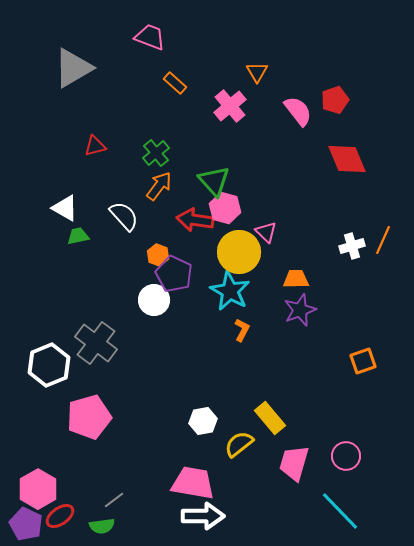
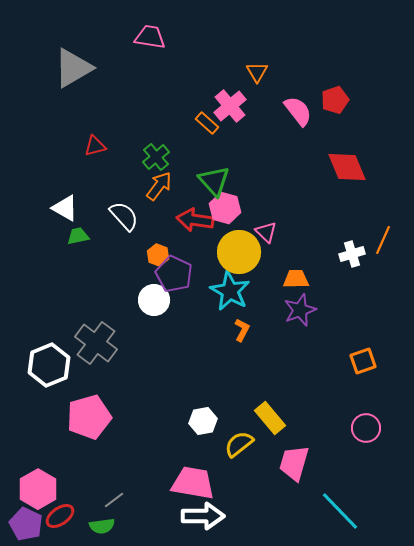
pink trapezoid at (150, 37): rotated 12 degrees counterclockwise
orange rectangle at (175, 83): moved 32 px right, 40 px down
green cross at (156, 153): moved 4 px down
red diamond at (347, 159): moved 8 px down
white cross at (352, 246): moved 8 px down
pink circle at (346, 456): moved 20 px right, 28 px up
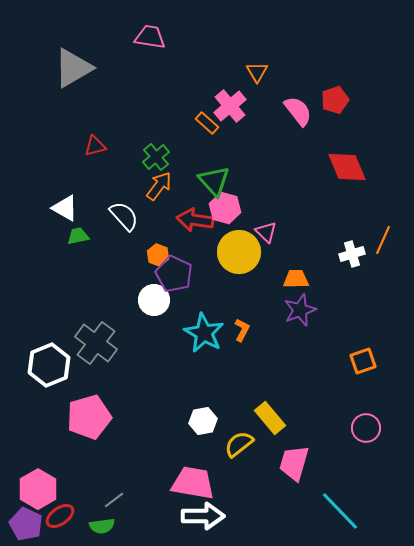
cyan star at (230, 291): moved 26 px left, 42 px down
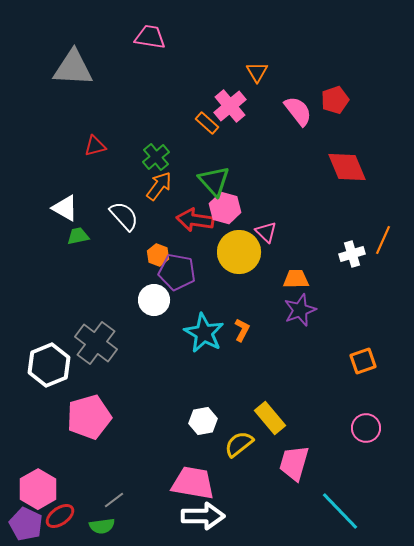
gray triangle at (73, 68): rotated 33 degrees clockwise
purple pentagon at (174, 274): moved 3 px right, 2 px up; rotated 15 degrees counterclockwise
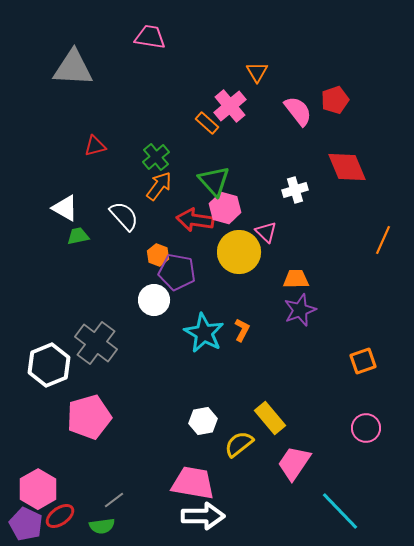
white cross at (352, 254): moved 57 px left, 64 px up
pink trapezoid at (294, 463): rotated 18 degrees clockwise
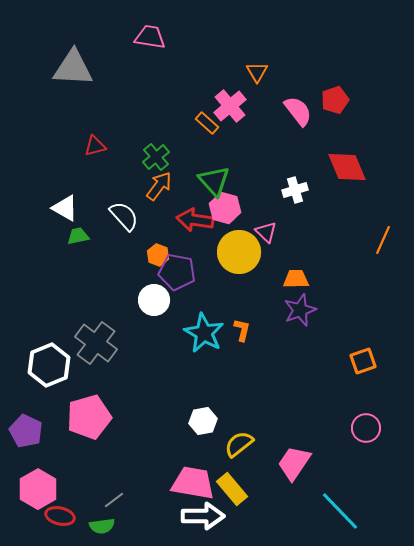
orange L-shape at (242, 330): rotated 15 degrees counterclockwise
yellow rectangle at (270, 418): moved 38 px left, 71 px down
red ellipse at (60, 516): rotated 48 degrees clockwise
purple pentagon at (26, 524): moved 93 px up
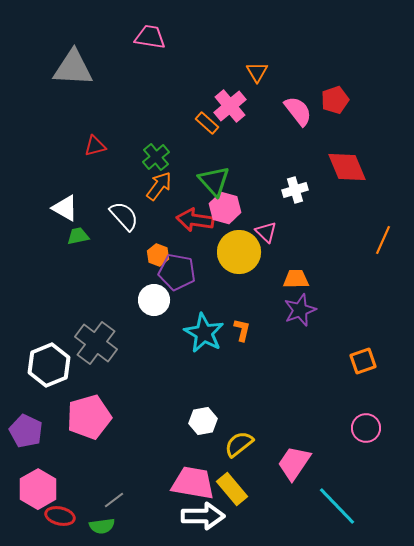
cyan line at (340, 511): moved 3 px left, 5 px up
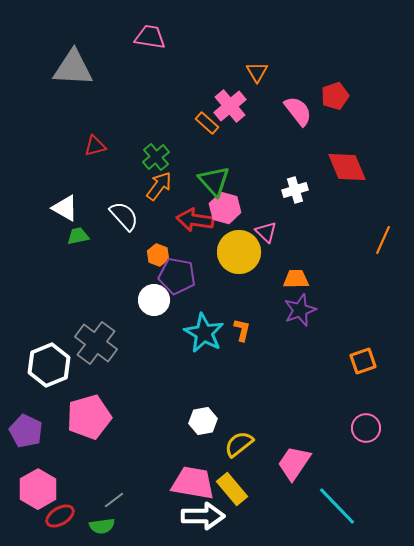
red pentagon at (335, 100): moved 4 px up
purple pentagon at (177, 272): moved 4 px down
red ellipse at (60, 516): rotated 44 degrees counterclockwise
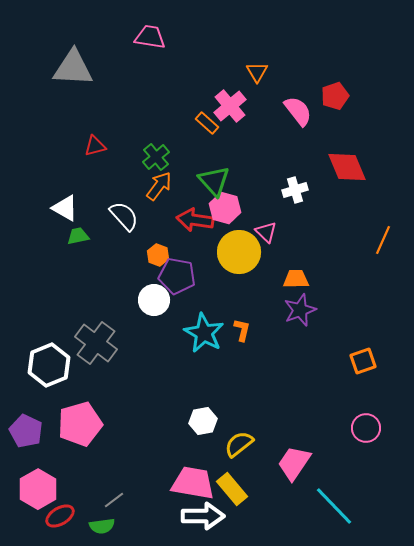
pink pentagon at (89, 417): moved 9 px left, 7 px down
cyan line at (337, 506): moved 3 px left
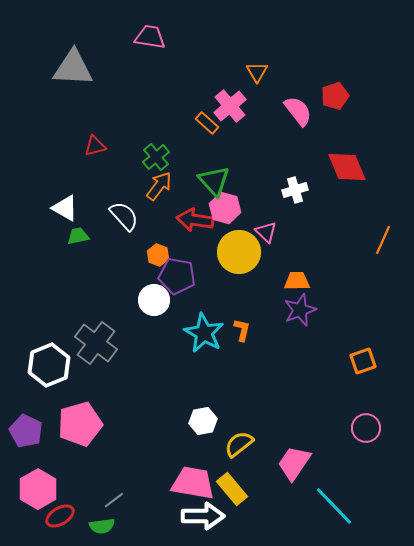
orange trapezoid at (296, 279): moved 1 px right, 2 px down
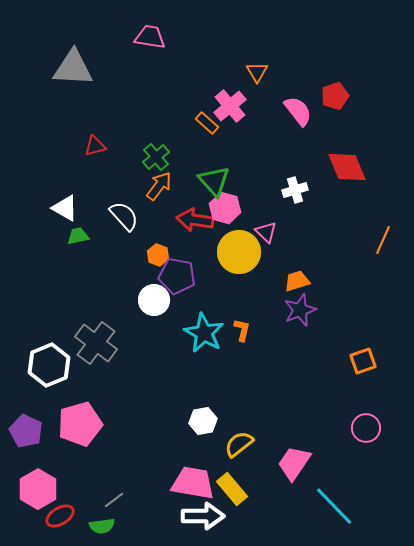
orange trapezoid at (297, 281): rotated 16 degrees counterclockwise
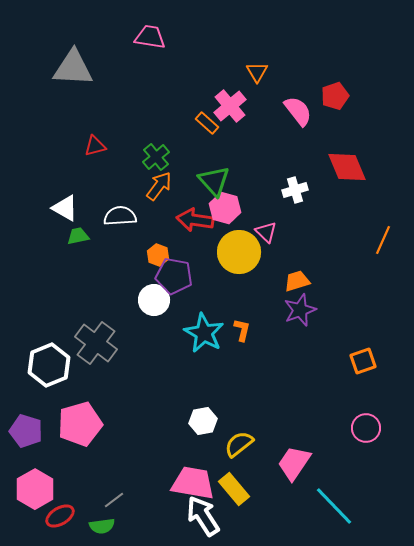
white semicircle at (124, 216): moved 4 px left; rotated 52 degrees counterclockwise
purple pentagon at (177, 276): moved 3 px left
purple pentagon at (26, 431): rotated 8 degrees counterclockwise
pink hexagon at (38, 489): moved 3 px left
yellow rectangle at (232, 489): moved 2 px right
white arrow at (203, 516): rotated 123 degrees counterclockwise
